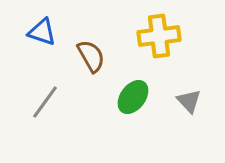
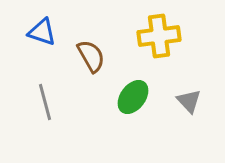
gray line: rotated 51 degrees counterclockwise
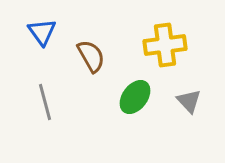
blue triangle: rotated 36 degrees clockwise
yellow cross: moved 6 px right, 9 px down
green ellipse: moved 2 px right
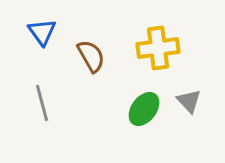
yellow cross: moved 7 px left, 3 px down
green ellipse: moved 9 px right, 12 px down
gray line: moved 3 px left, 1 px down
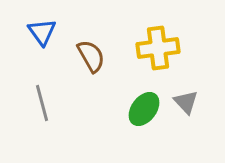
gray triangle: moved 3 px left, 1 px down
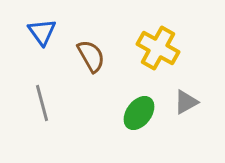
yellow cross: rotated 36 degrees clockwise
gray triangle: rotated 44 degrees clockwise
green ellipse: moved 5 px left, 4 px down
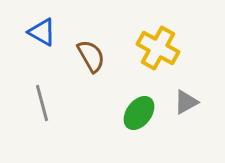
blue triangle: rotated 24 degrees counterclockwise
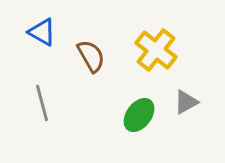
yellow cross: moved 2 px left, 2 px down; rotated 9 degrees clockwise
green ellipse: moved 2 px down
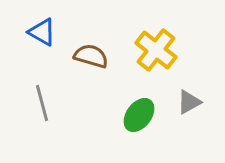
brown semicircle: rotated 44 degrees counterclockwise
gray triangle: moved 3 px right
